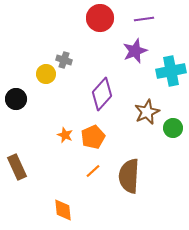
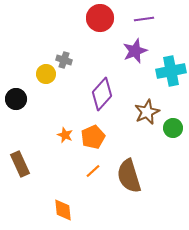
brown rectangle: moved 3 px right, 3 px up
brown semicircle: rotated 20 degrees counterclockwise
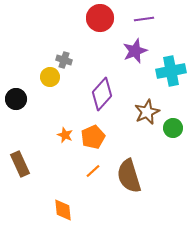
yellow circle: moved 4 px right, 3 px down
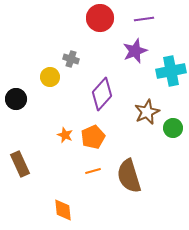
gray cross: moved 7 px right, 1 px up
orange line: rotated 28 degrees clockwise
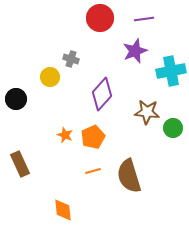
brown star: rotated 30 degrees clockwise
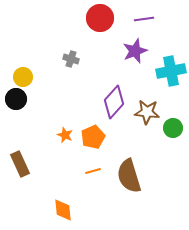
yellow circle: moved 27 px left
purple diamond: moved 12 px right, 8 px down
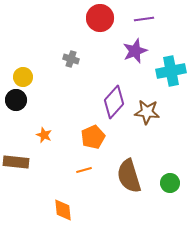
black circle: moved 1 px down
green circle: moved 3 px left, 55 px down
orange star: moved 21 px left
brown rectangle: moved 4 px left, 2 px up; rotated 60 degrees counterclockwise
orange line: moved 9 px left, 1 px up
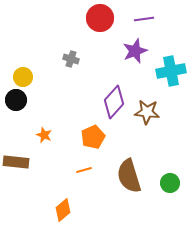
orange diamond: rotated 55 degrees clockwise
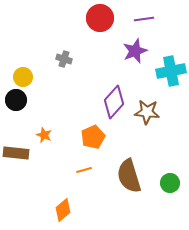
gray cross: moved 7 px left
brown rectangle: moved 9 px up
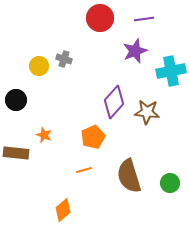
yellow circle: moved 16 px right, 11 px up
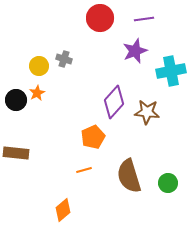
orange star: moved 7 px left, 42 px up; rotated 21 degrees clockwise
green circle: moved 2 px left
